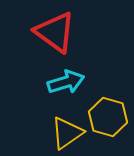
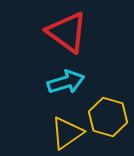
red triangle: moved 12 px right
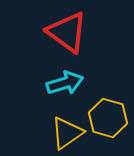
cyan arrow: moved 1 px left, 1 px down
yellow hexagon: moved 1 px down
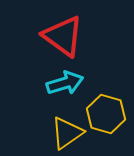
red triangle: moved 4 px left, 4 px down
yellow hexagon: moved 2 px left, 4 px up
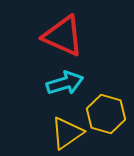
red triangle: rotated 12 degrees counterclockwise
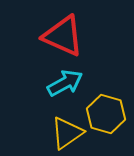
cyan arrow: rotated 12 degrees counterclockwise
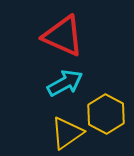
yellow hexagon: rotated 12 degrees clockwise
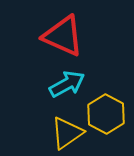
cyan arrow: moved 2 px right, 1 px down
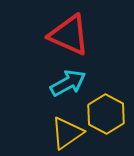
red triangle: moved 6 px right, 1 px up
cyan arrow: moved 1 px right, 1 px up
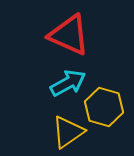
yellow hexagon: moved 2 px left, 7 px up; rotated 12 degrees counterclockwise
yellow triangle: moved 1 px right, 1 px up
